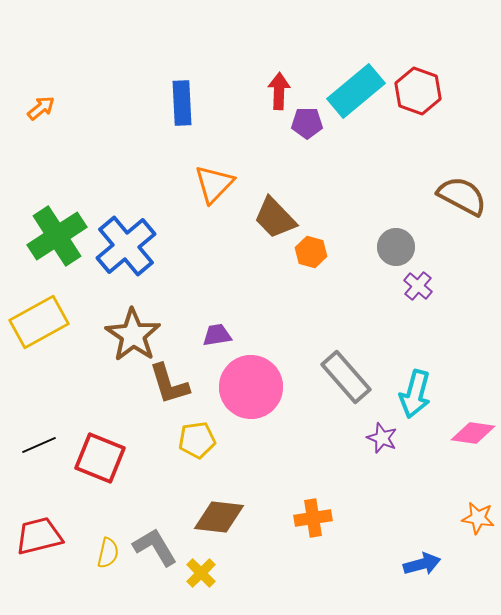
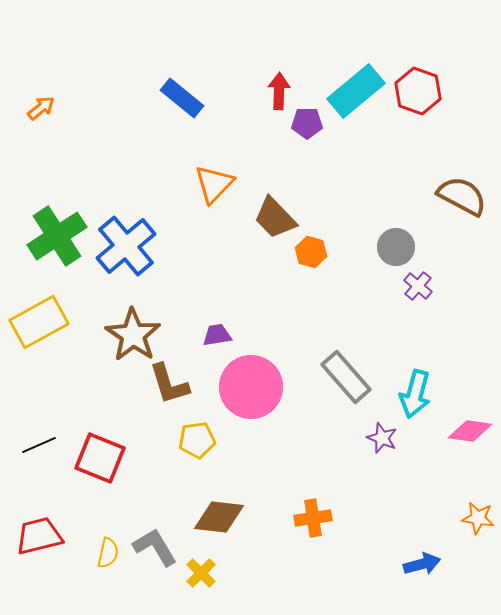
blue rectangle: moved 5 px up; rotated 48 degrees counterclockwise
pink diamond: moved 3 px left, 2 px up
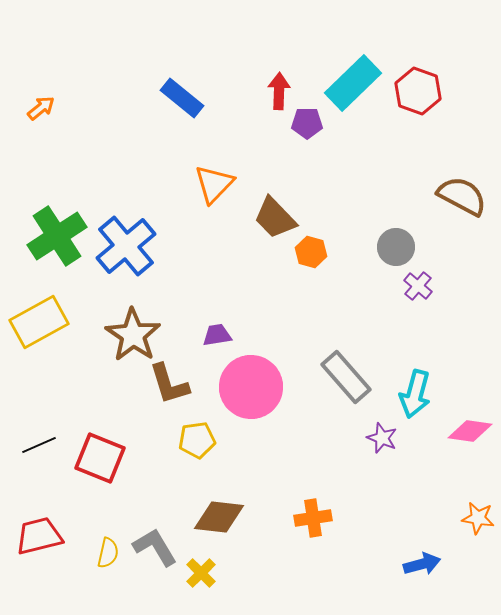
cyan rectangle: moved 3 px left, 8 px up; rotated 4 degrees counterclockwise
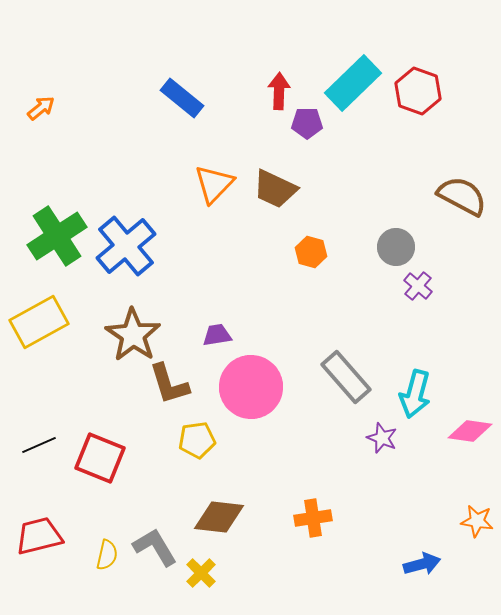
brown trapezoid: moved 29 px up; rotated 21 degrees counterclockwise
orange star: moved 1 px left, 3 px down
yellow semicircle: moved 1 px left, 2 px down
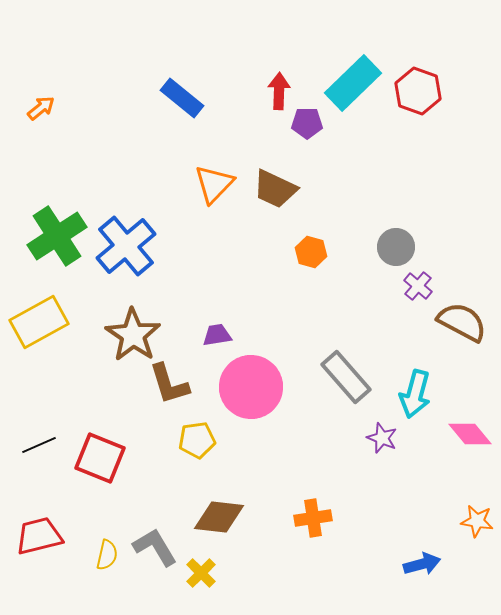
brown semicircle: moved 126 px down
pink diamond: moved 3 px down; rotated 42 degrees clockwise
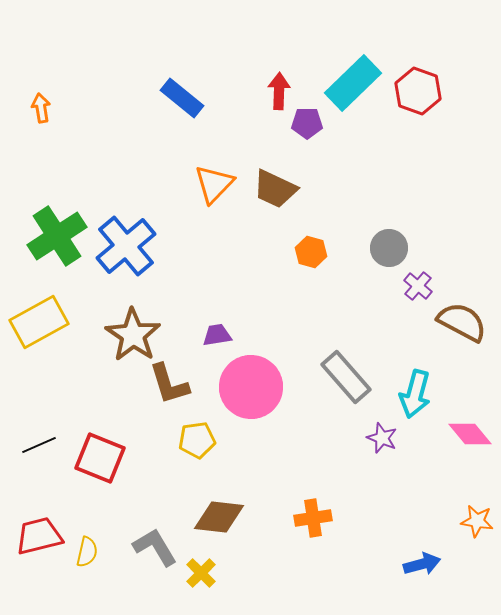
orange arrow: rotated 60 degrees counterclockwise
gray circle: moved 7 px left, 1 px down
yellow semicircle: moved 20 px left, 3 px up
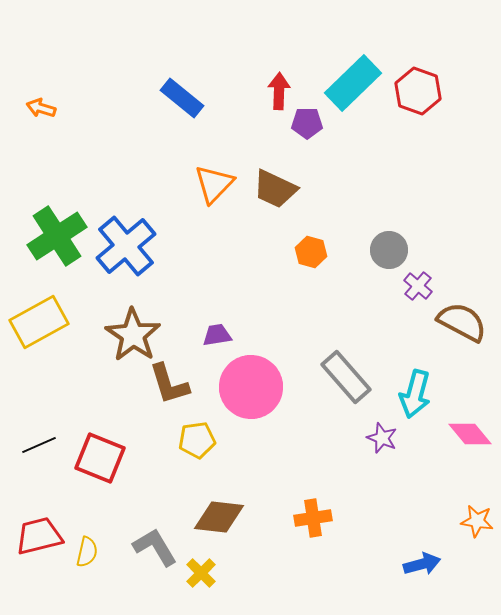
orange arrow: rotated 64 degrees counterclockwise
gray circle: moved 2 px down
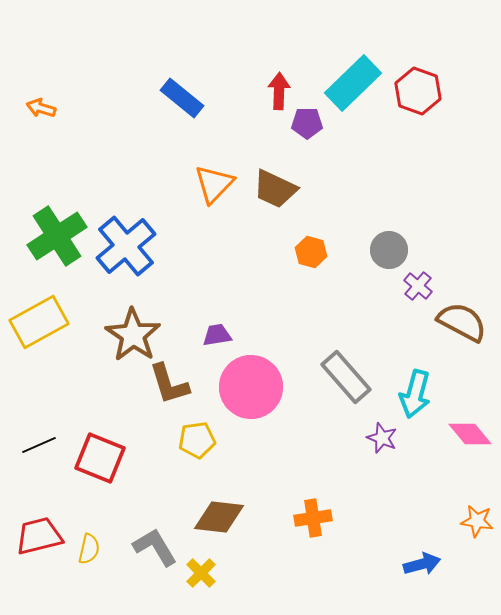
yellow semicircle: moved 2 px right, 3 px up
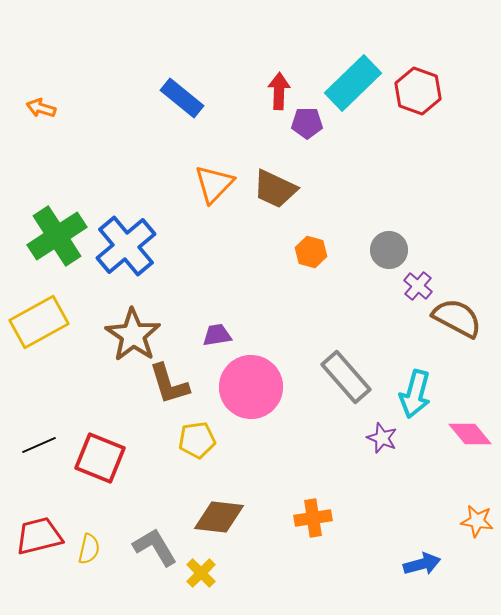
brown semicircle: moved 5 px left, 4 px up
